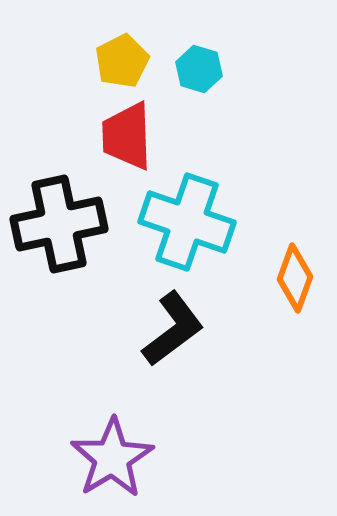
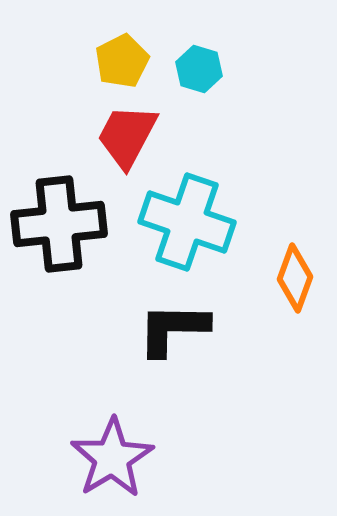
red trapezoid: rotated 30 degrees clockwise
black cross: rotated 6 degrees clockwise
black L-shape: rotated 142 degrees counterclockwise
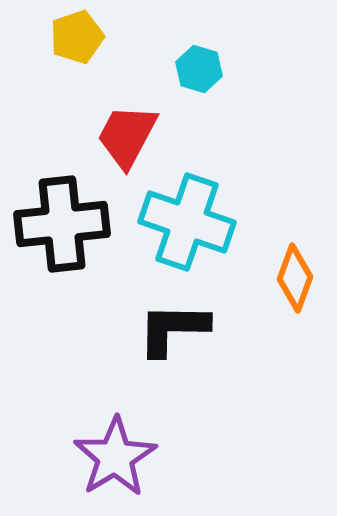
yellow pentagon: moved 45 px left, 24 px up; rotated 8 degrees clockwise
black cross: moved 3 px right
purple star: moved 3 px right, 1 px up
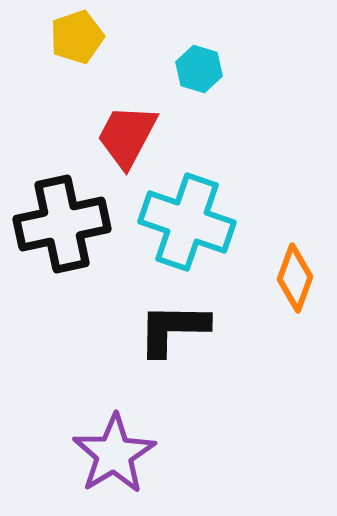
black cross: rotated 6 degrees counterclockwise
purple star: moved 1 px left, 3 px up
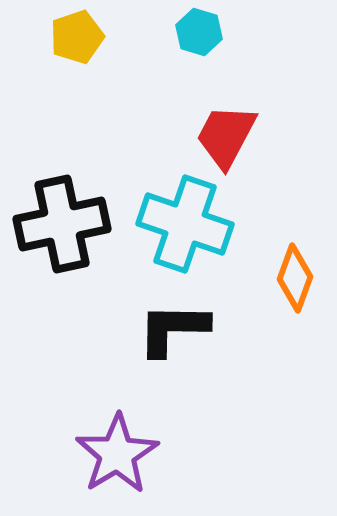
cyan hexagon: moved 37 px up
red trapezoid: moved 99 px right
cyan cross: moved 2 px left, 2 px down
purple star: moved 3 px right
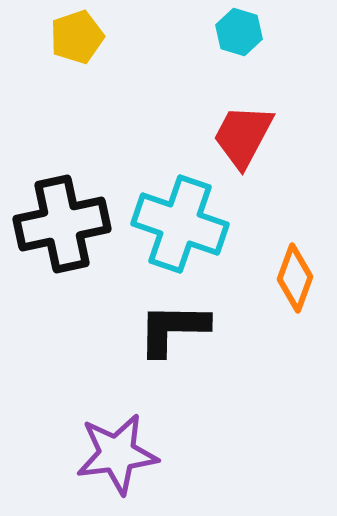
cyan hexagon: moved 40 px right
red trapezoid: moved 17 px right
cyan cross: moved 5 px left
purple star: rotated 24 degrees clockwise
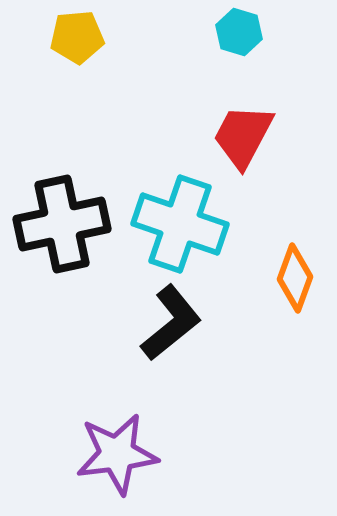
yellow pentagon: rotated 14 degrees clockwise
black L-shape: moved 2 px left, 6 px up; rotated 140 degrees clockwise
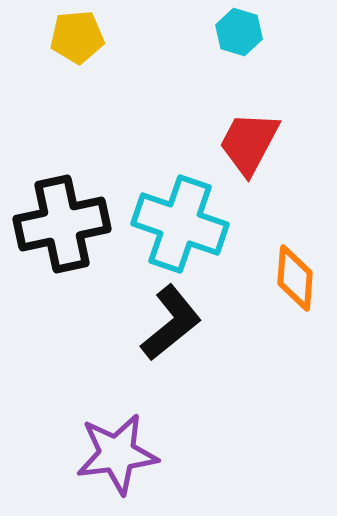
red trapezoid: moved 6 px right, 7 px down
orange diamond: rotated 16 degrees counterclockwise
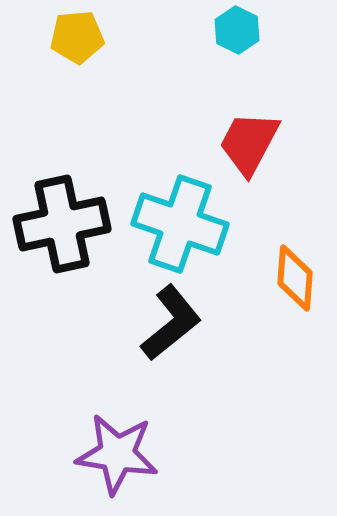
cyan hexagon: moved 2 px left, 2 px up; rotated 9 degrees clockwise
purple star: rotated 16 degrees clockwise
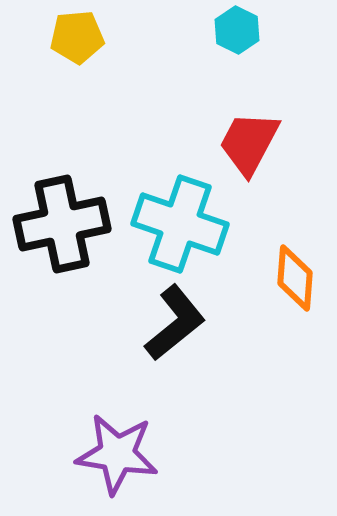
black L-shape: moved 4 px right
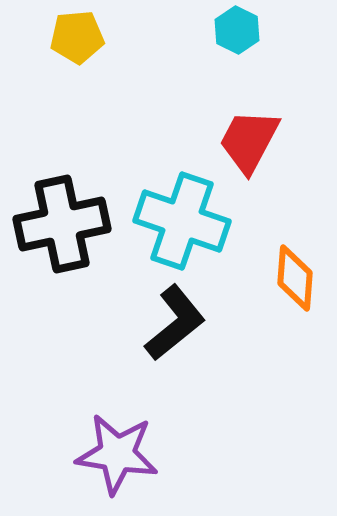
red trapezoid: moved 2 px up
cyan cross: moved 2 px right, 3 px up
